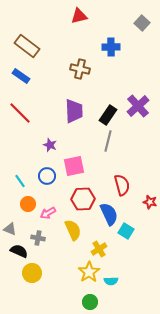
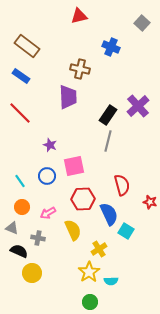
blue cross: rotated 24 degrees clockwise
purple trapezoid: moved 6 px left, 14 px up
orange circle: moved 6 px left, 3 px down
gray triangle: moved 2 px right, 1 px up
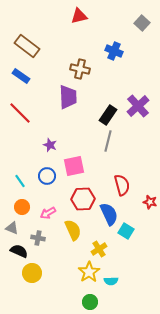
blue cross: moved 3 px right, 4 px down
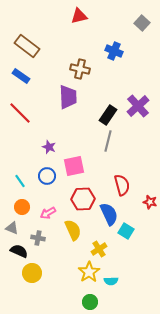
purple star: moved 1 px left, 2 px down
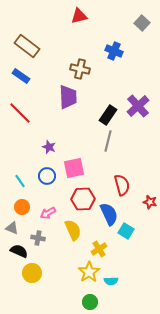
pink square: moved 2 px down
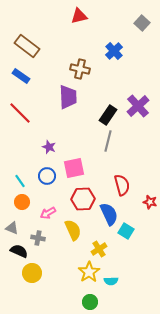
blue cross: rotated 24 degrees clockwise
orange circle: moved 5 px up
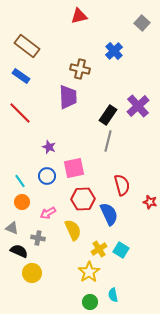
cyan square: moved 5 px left, 19 px down
cyan semicircle: moved 2 px right, 14 px down; rotated 80 degrees clockwise
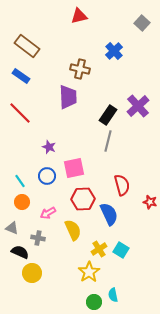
black semicircle: moved 1 px right, 1 px down
green circle: moved 4 px right
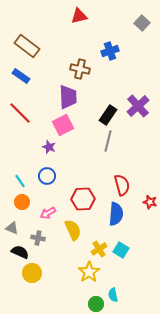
blue cross: moved 4 px left; rotated 24 degrees clockwise
pink square: moved 11 px left, 43 px up; rotated 15 degrees counterclockwise
blue semicircle: moved 7 px right; rotated 30 degrees clockwise
green circle: moved 2 px right, 2 px down
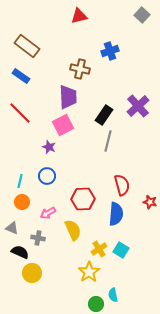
gray square: moved 8 px up
black rectangle: moved 4 px left
cyan line: rotated 48 degrees clockwise
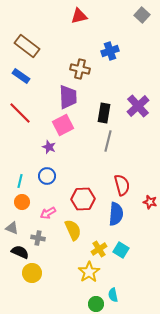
black rectangle: moved 2 px up; rotated 24 degrees counterclockwise
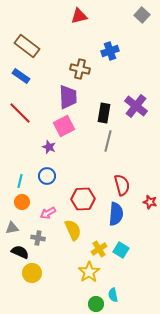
purple cross: moved 2 px left; rotated 10 degrees counterclockwise
pink square: moved 1 px right, 1 px down
gray triangle: rotated 32 degrees counterclockwise
